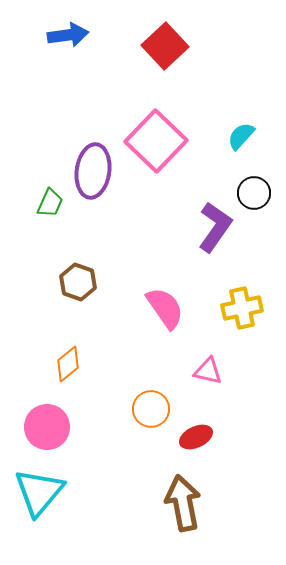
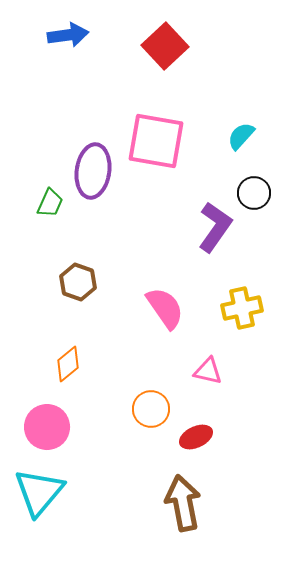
pink square: rotated 34 degrees counterclockwise
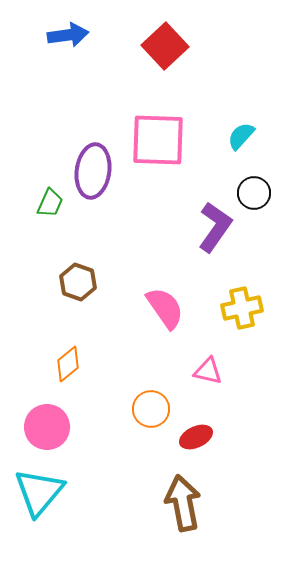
pink square: moved 2 px right, 1 px up; rotated 8 degrees counterclockwise
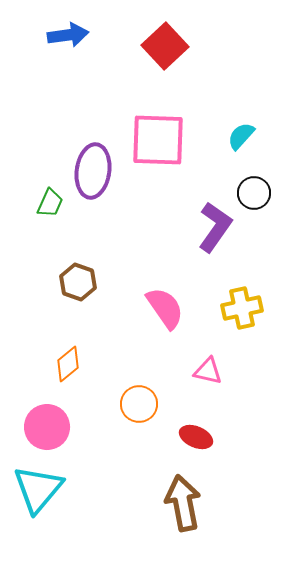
orange circle: moved 12 px left, 5 px up
red ellipse: rotated 48 degrees clockwise
cyan triangle: moved 1 px left, 3 px up
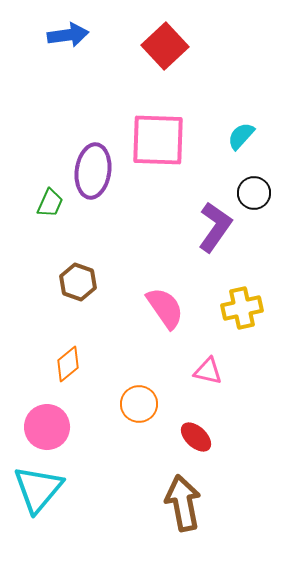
red ellipse: rotated 20 degrees clockwise
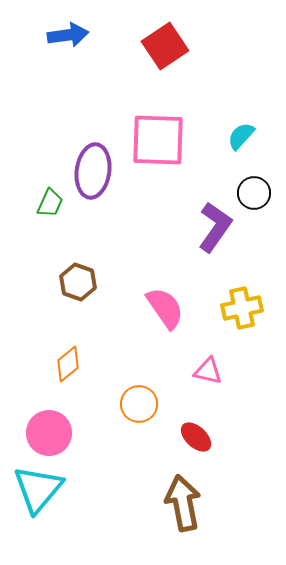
red square: rotated 9 degrees clockwise
pink circle: moved 2 px right, 6 px down
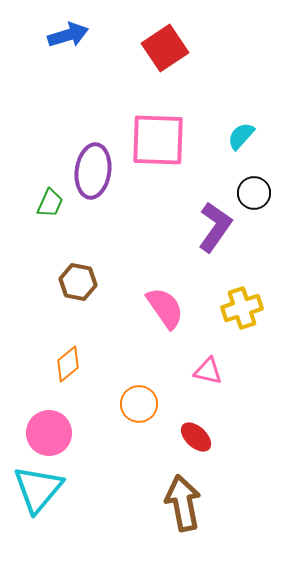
blue arrow: rotated 9 degrees counterclockwise
red square: moved 2 px down
brown hexagon: rotated 9 degrees counterclockwise
yellow cross: rotated 6 degrees counterclockwise
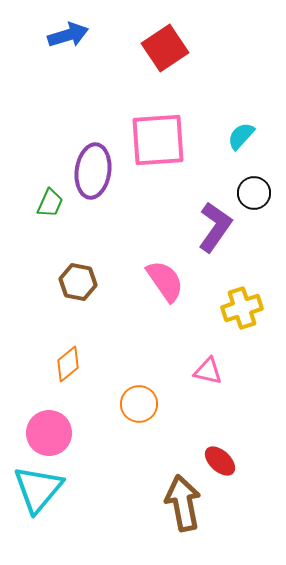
pink square: rotated 6 degrees counterclockwise
pink semicircle: moved 27 px up
red ellipse: moved 24 px right, 24 px down
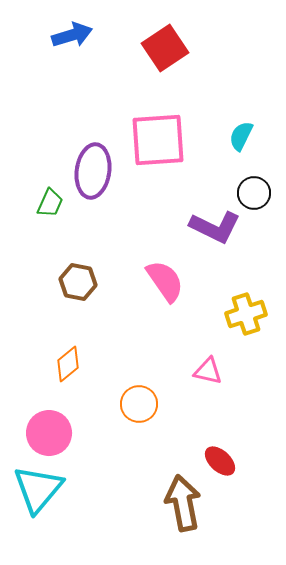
blue arrow: moved 4 px right
cyan semicircle: rotated 16 degrees counterclockwise
purple L-shape: rotated 81 degrees clockwise
yellow cross: moved 4 px right, 6 px down
